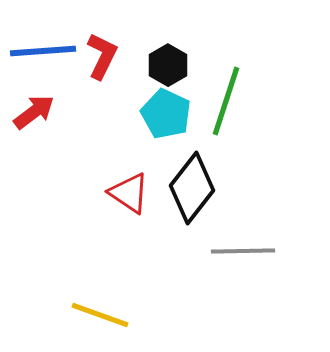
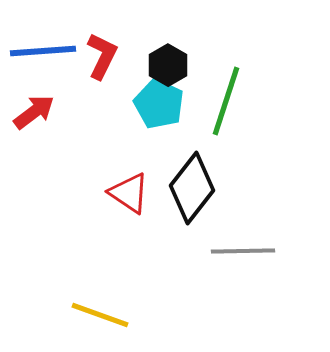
cyan pentagon: moved 7 px left, 10 px up
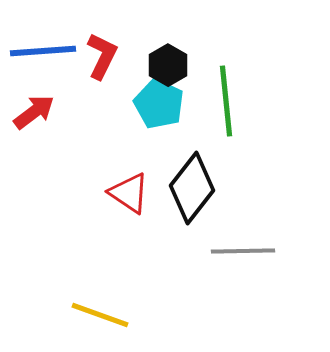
green line: rotated 24 degrees counterclockwise
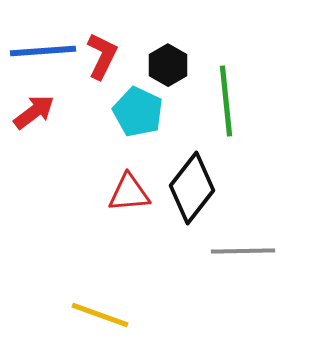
cyan pentagon: moved 21 px left, 8 px down
red triangle: rotated 39 degrees counterclockwise
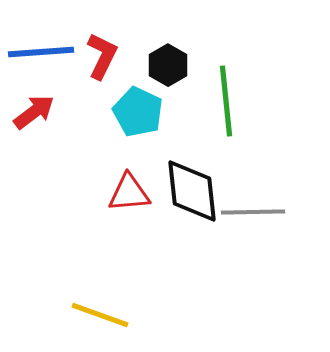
blue line: moved 2 px left, 1 px down
black diamond: moved 3 px down; rotated 44 degrees counterclockwise
gray line: moved 10 px right, 39 px up
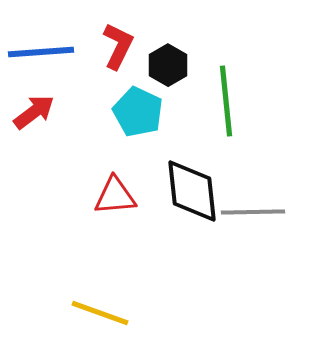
red L-shape: moved 16 px right, 10 px up
red triangle: moved 14 px left, 3 px down
yellow line: moved 2 px up
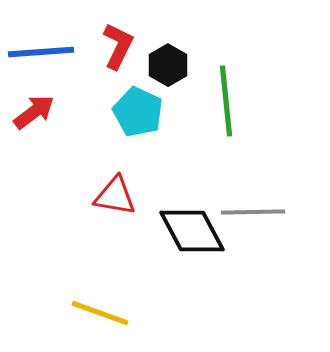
black diamond: moved 40 px down; rotated 22 degrees counterclockwise
red triangle: rotated 15 degrees clockwise
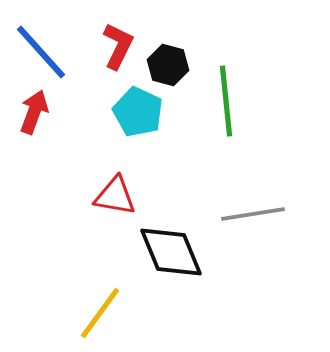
blue line: rotated 52 degrees clockwise
black hexagon: rotated 15 degrees counterclockwise
red arrow: rotated 33 degrees counterclockwise
gray line: moved 2 px down; rotated 8 degrees counterclockwise
black diamond: moved 21 px left, 21 px down; rotated 6 degrees clockwise
yellow line: rotated 74 degrees counterclockwise
